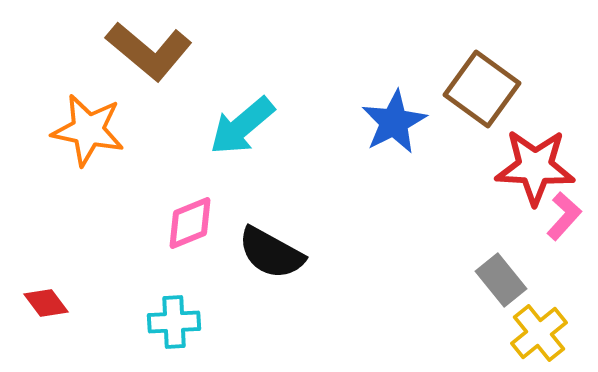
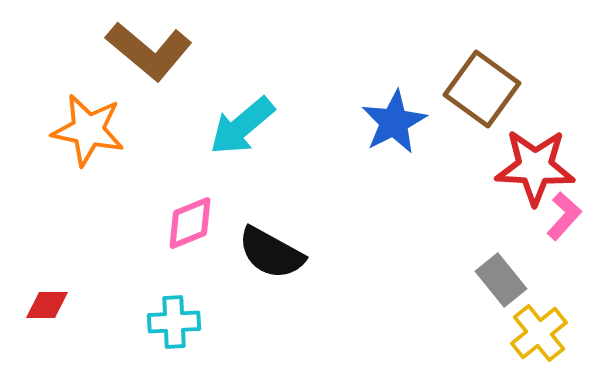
red diamond: moved 1 px right, 2 px down; rotated 54 degrees counterclockwise
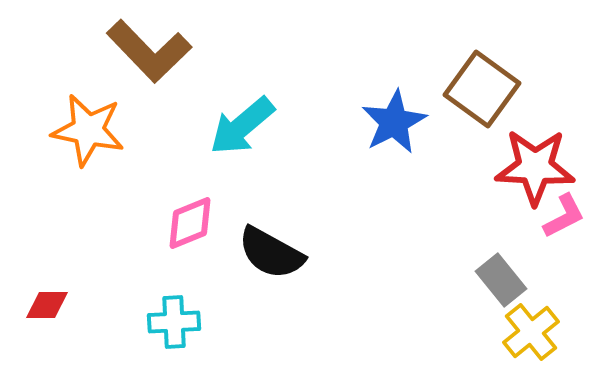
brown L-shape: rotated 6 degrees clockwise
pink L-shape: rotated 21 degrees clockwise
yellow cross: moved 8 px left, 1 px up
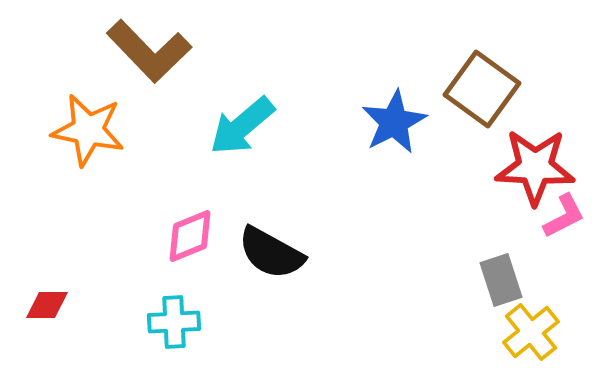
pink diamond: moved 13 px down
gray rectangle: rotated 21 degrees clockwise
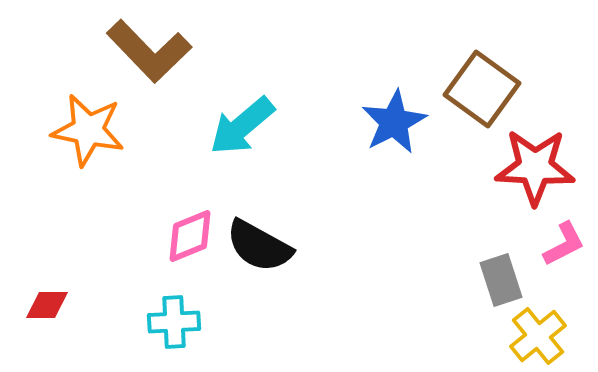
pink L-shape: moved 28 px down
black semicircle: moved 12 px left, 7 px up
yellow cross: moved 7 px right, 4 px down
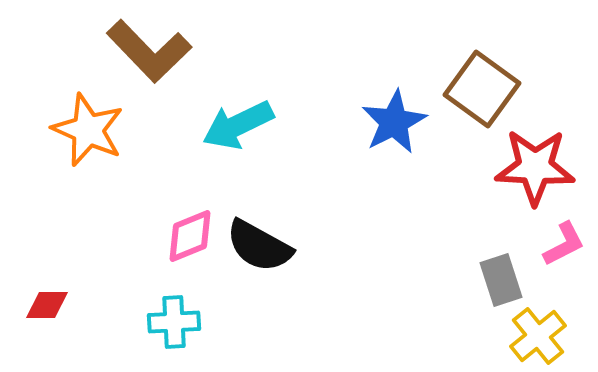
cyan arrow: moved 4 px left, 1 px up; rotated 14 degrees clockwise
orange star: rotated 12 degrees clockwise
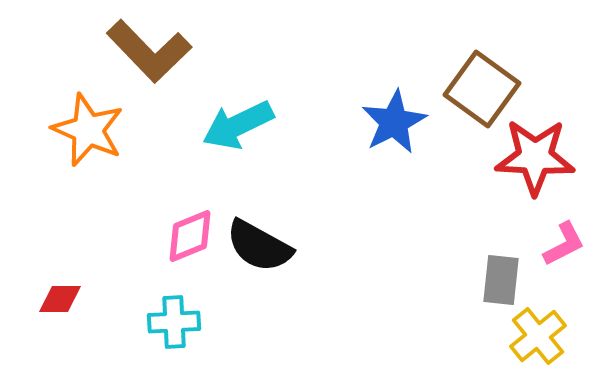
red star: moved 10 px up
gray rectangle: rotated 24 degrees clockwise
red diamond: moved 13 px right, 6 px up
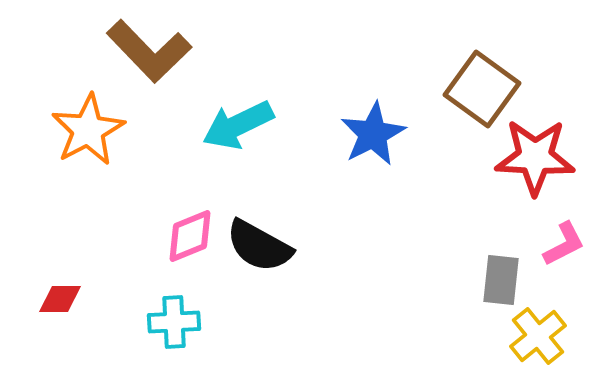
blue star: moved 21 px left, 12 px down
orange star: rotated 20 degrees clockwise
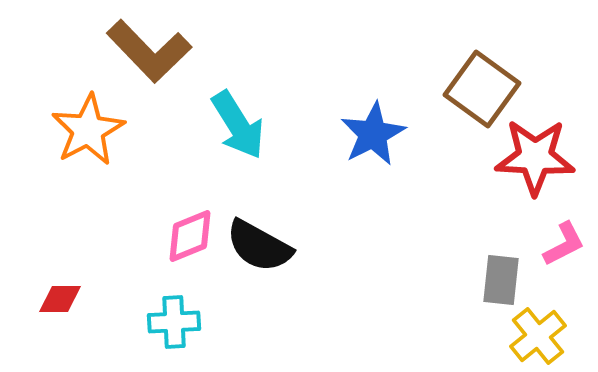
cyan arrow: rotated 96 degrees counterclockwise
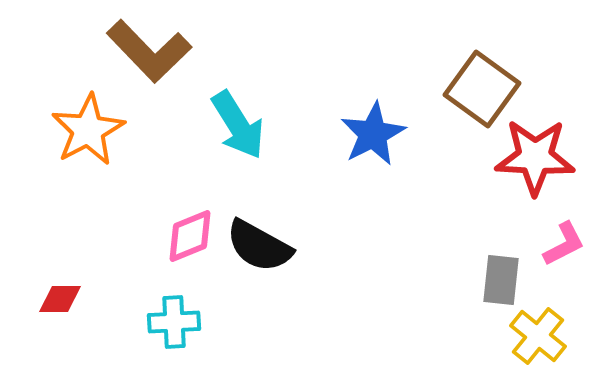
yellow cross: rotated 12 degrees counterclockwise
